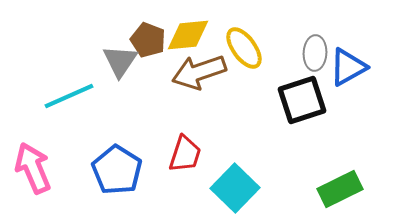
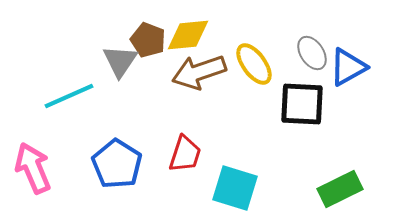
yellow ellipse: moved 10 px right, 16 px down
gray ellipse: moved 3 px left; rotated 36 degrees counterclockwise
black square: moved 4 px down; rotated 21 degrees clockwise
blue pentagon: moved 6 px up
cyan square: rotated 27 degrees counterclockwise
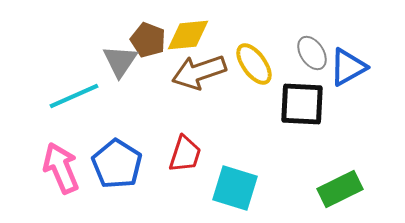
cyan line: moved 5 px right
pink arrow: moved 28 px right
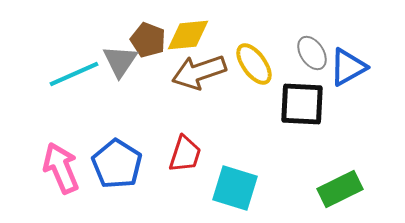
cyan line: moved 22 px up
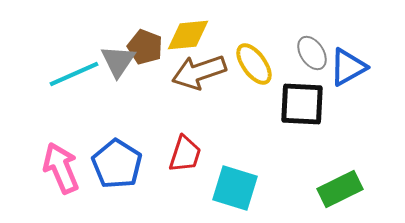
brown pentagon: moved 3 px left, 7 px down
gray triangle: moved 2 px left
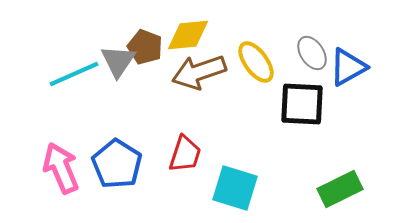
yellow ellipse: moved 2 px right, 2 px up
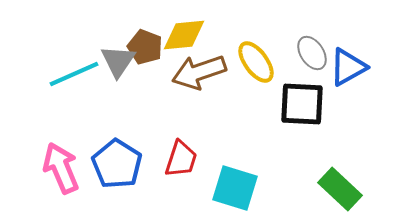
yellow diamond: moved 4 px left
red trapezoid: moved 4 px left, 5 px down
green rectangle: rotated 69 degrees clockwise
